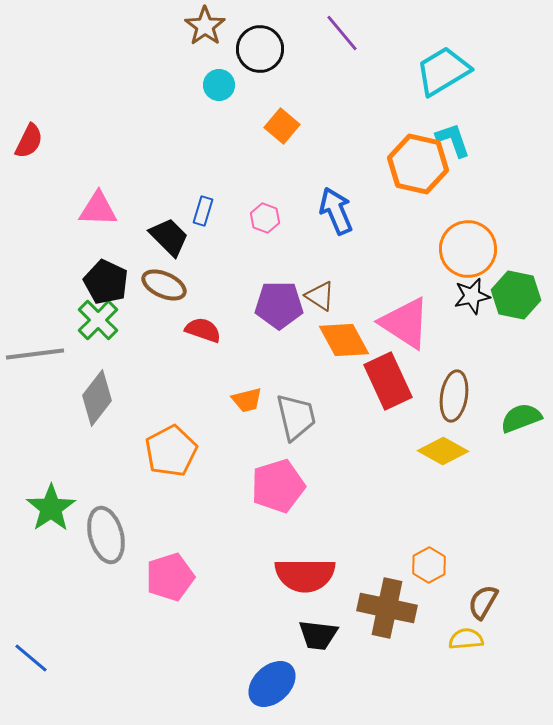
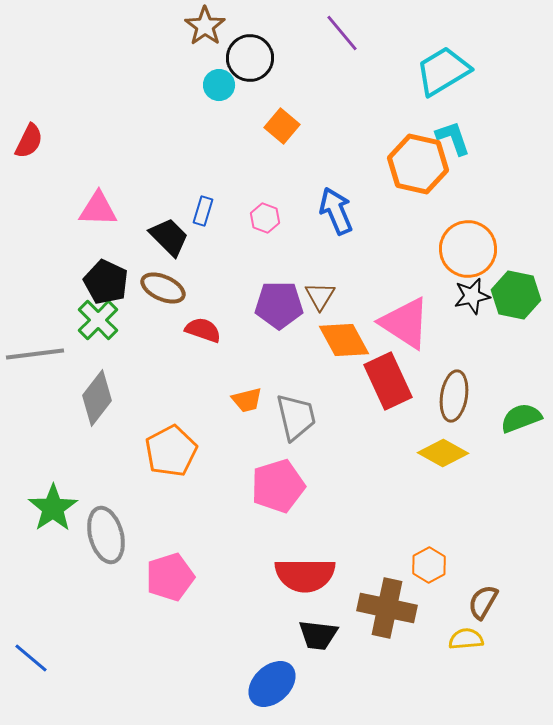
black circle at (260, 49): moved 10 px left, 9 px down
cyan L-shape at (453, 140): moved 2 px up
brown ellipse at (164, 285): moved 1 px left, 3 px down
brown triangle at (320, 296): rotated 28 degrees clockwise
yellow diamond at (443, 451): moved 2 px down
green star at (51, 508): moved 2 px right
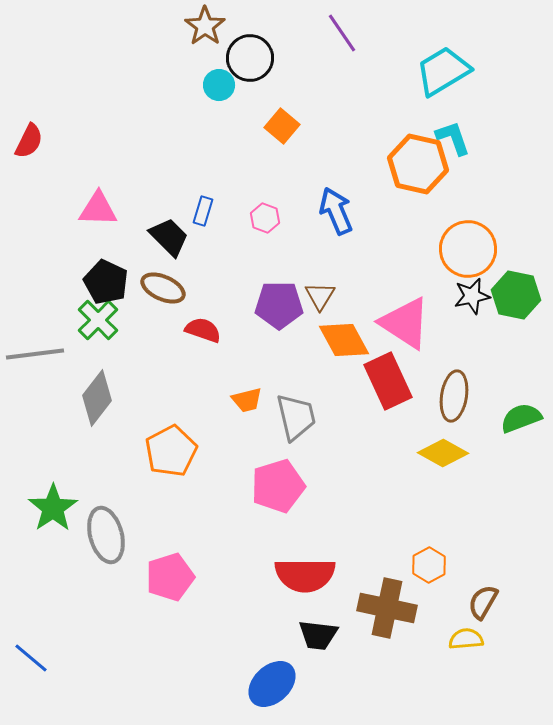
purple line at (342, 33): rotated 6 degrees clockwise
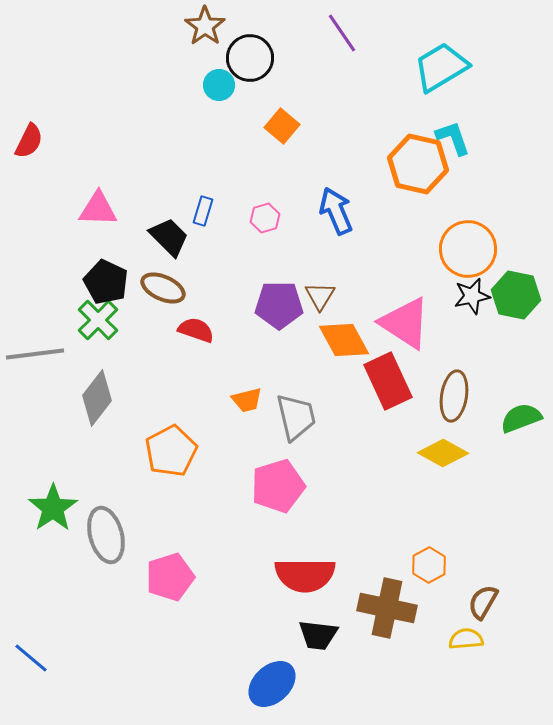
cyan trapezoid at (443, 71): moved 2 px left, 4 px up
pink hexagon at (265, 218): rotated 24 degrees clockwise
red semicircle at (203, 330): moved 7 px left
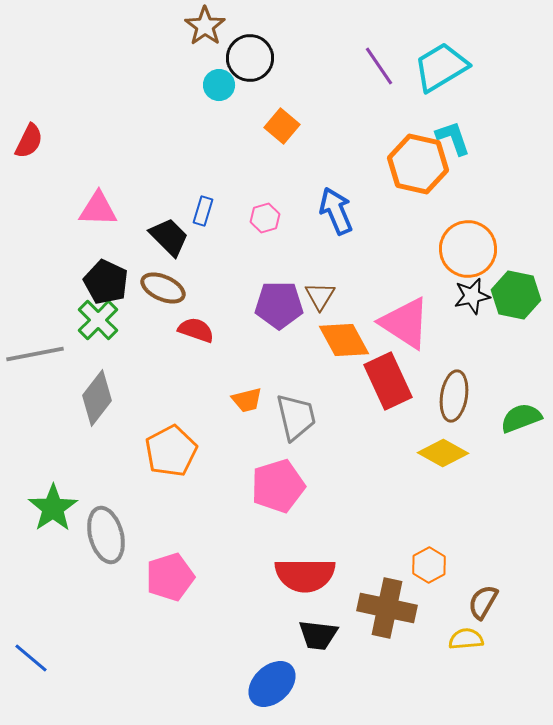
purple line at (342, 33): moved 37 px right, 33 px down
gray line at (35, 354): rotated 4 degrees counterclockwise
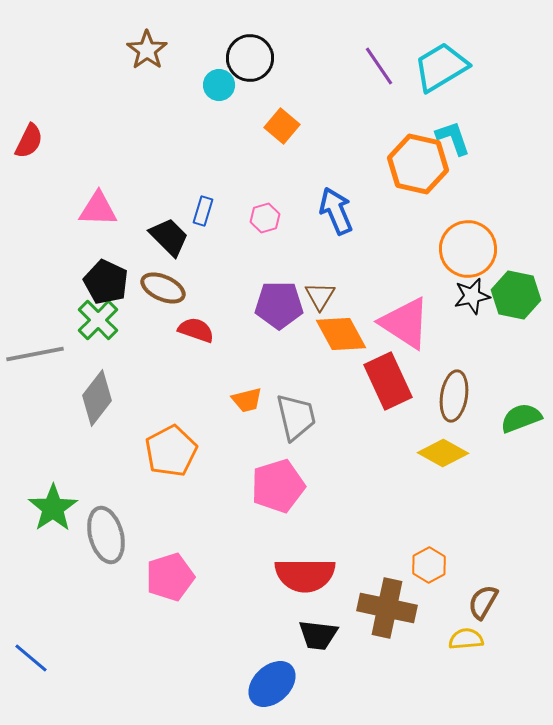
brown star at (205, 26): moved 58 px left, 24 px down
orange diamond at (344, 340): moved 3 px left, 6 px up
